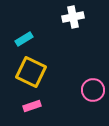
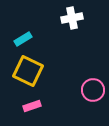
white cross: moved 1 px left, 1 px down
cyan rectangle: moved 1 px left
yellow square: moved 3 px left, 1 px up
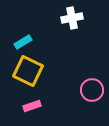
cyan rectangle: moved 3 px down
pink circle: moved 1 px left
